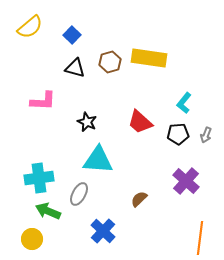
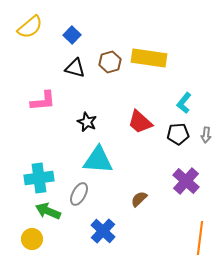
pink L-shape: rotated 8 degrees counterclockwise
gray arrow: rotated 14 degrees counterclockwise
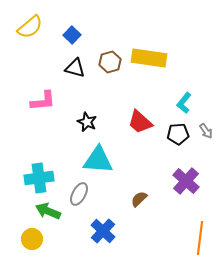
gray arrow: moved 4 px up; rotated 42 degrees counterclockwise
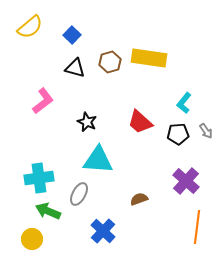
pink L-shape: rotated 32 degrees counterclockwise
brown semicircle: rotated 24 degrees clockwise
orange line: moved 3 px left, 11 px up
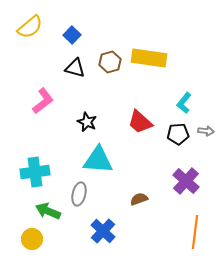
gray arrow: rotated 49 degrees counterclockwise
cyan cross: moved 4 px left, 6 px up
gray ellipse: rotated 15 degrees counterclockwise
orange line: moved 2 px left, 5 px down
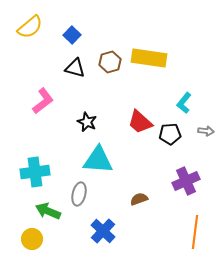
black pentagon: moved 8 px left
purple cross: rotated 24 degrees clockwise
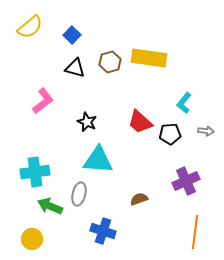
green arrow: moved 2 px right, 5 px up
blue cross: rotated 25 degrees counterclockwise
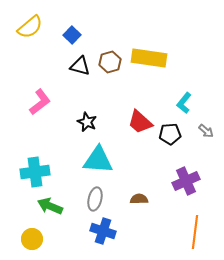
black triangle: moved 5 px right, 2 px up
pink L-shape: moved 3 px left, 1 px down
gray arrow: rotated 35 degrees clockwise
gray ellipse: moved 16 px right, 5 px down
brown semicircle: rotated 18 degrees clockwise
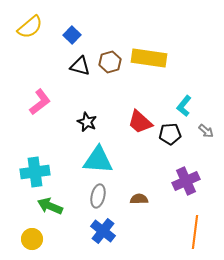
cyan L-shape: moved 3 px down
gray ellipse: moved 3 px right, 3 px up
blue cross: rotated 20 degrees clockwise
